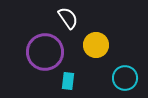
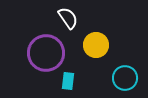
purple circle: moved 1 px right, 1 px down
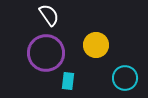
white semicircle: moved 19 px left, 3 px up
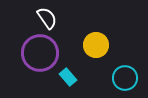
white semicircle: moved 2 px left, 3 px down
purple circle: moved 6 px left
cyan rectangle: moved 4 px up; rotated 48 degrees counterclockwise
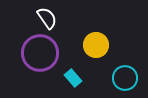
cyan rectangle: moved 5 px right, 1 px down
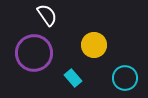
white semicircle: moved 3 px up
yellow circle: moved 2 px left
purple circle: moved 6 px left
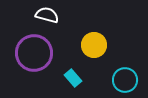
white semicircle: rotated 40 degrees counterclockwise
cyan circle: moved 2 px down
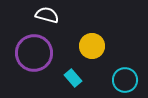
yellow circle: moved 2 px left, 1 px down
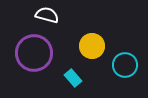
cyan circle: moved 15 px up
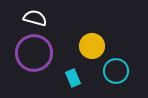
white semicircle: moved 12 px left, 3 px down
cyan circle: moved 9 px left, 6 px down
cyan rectangle: rotated 18 degrees clockwise
